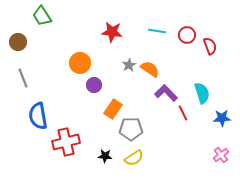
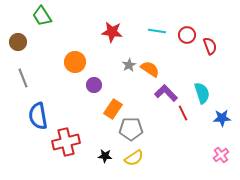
orange circle: moved 5 px left, 1 px up
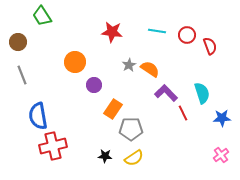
gray line: moved 1 px left, 3 px up
red cross: moved 13 px left, 4 px down
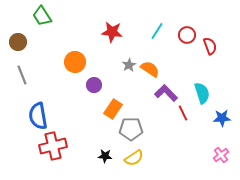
cyan line: rotated 66 degrees counterclockwise
